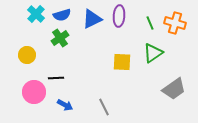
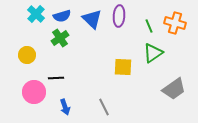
blue semicircle: moved 1 px down
blue triangle: rotated 50 degrees counterclockwise
green line: moved 1 px left, 3 px down
yellow square: moved 1 px right, 5 px down
blue arrow: moved 2 px down; rotated 42 degrees clockwise
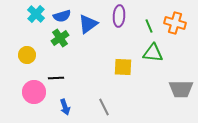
blue triangle: moved 4 px left, 5 px down; rotated 40 degrees clockwise
green triangle: rotated 40 degrees clockwise
gray trapezoid: moved 7 px right; rotated 35 degrees clockwise
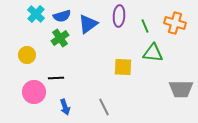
green line: moved 4 px left
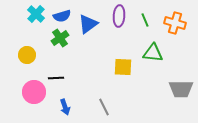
green line: moved 6 px up
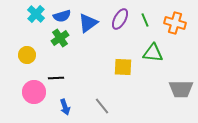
purple ellipse: moved 1 px right, 3 px down; rotated 25 degrees clockwise
blue triangle: moved 1 px up
gray line: moved 2 px left, 1 px up; rotated 12 degrees counterclockwise
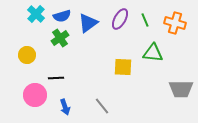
pink circle: moved 1 px right, 3 px down
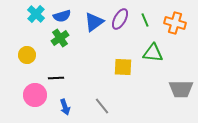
blue triangle: moved 6 px right, 1 px up
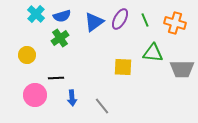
gray trapezoid: moved 1 px right, 20 px up
blue arrow: moved 7 px right, 9 px up; rotated 14 degrees clockwise
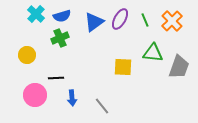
orange cross: moved 3 px left, 2 px up; rotated 30 degrees clockwise
green cross: rotated 12 degrees clockwise
gray trapezoid: moved 3 px left, 2 px up; rotated 70 degrees counterclockwise
